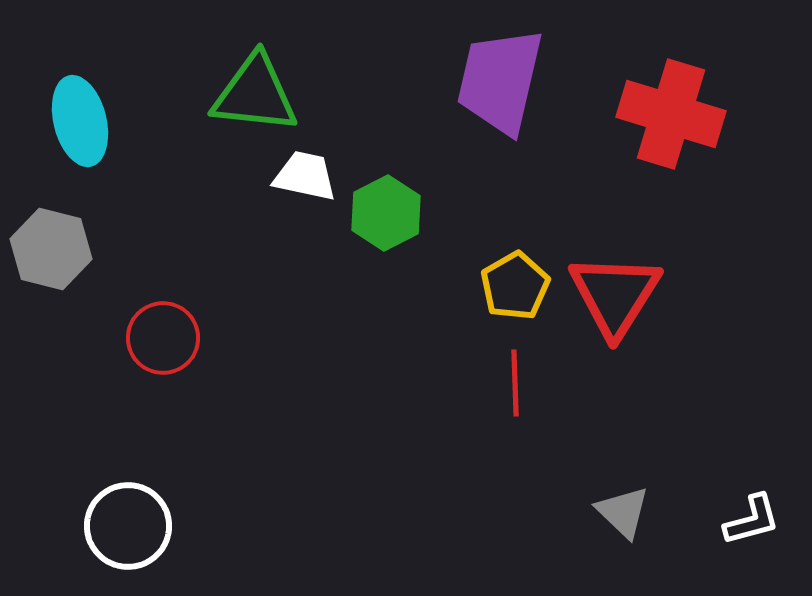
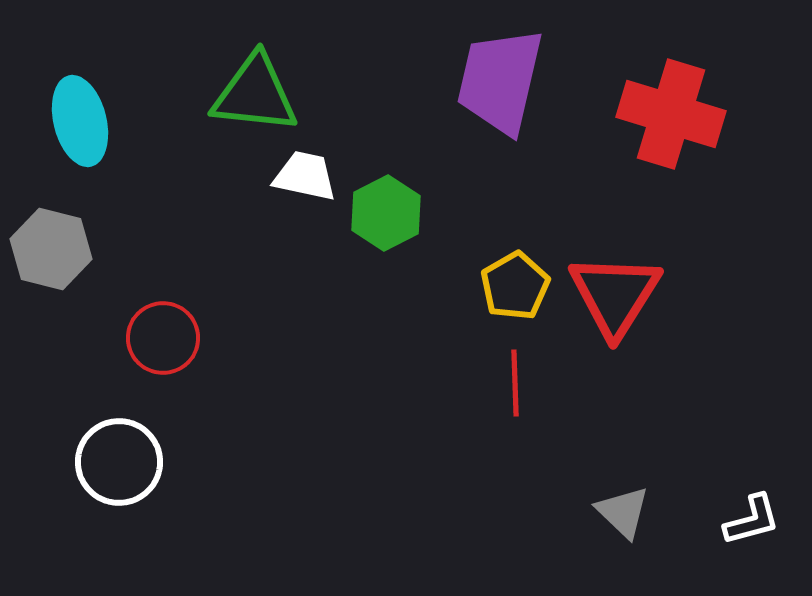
white circle: moved 9 px left, 64 px up
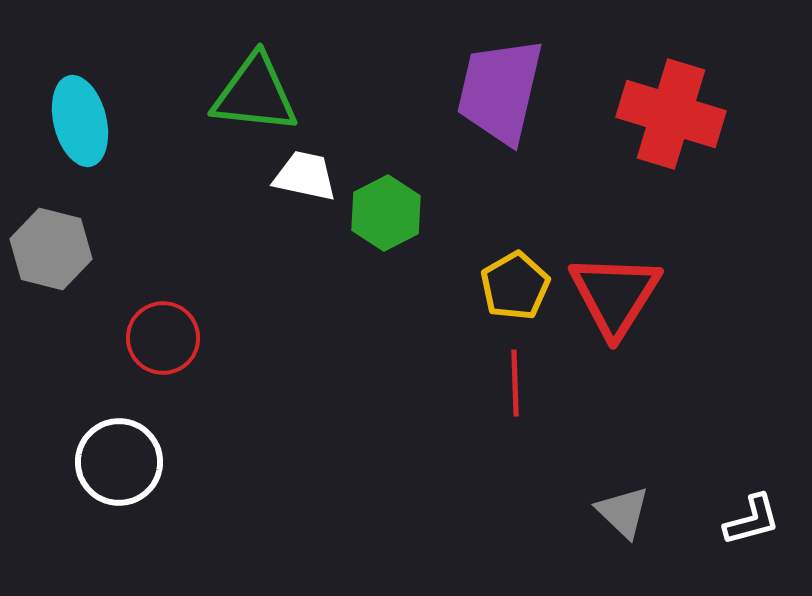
purple trapezoid: moved 10 px down
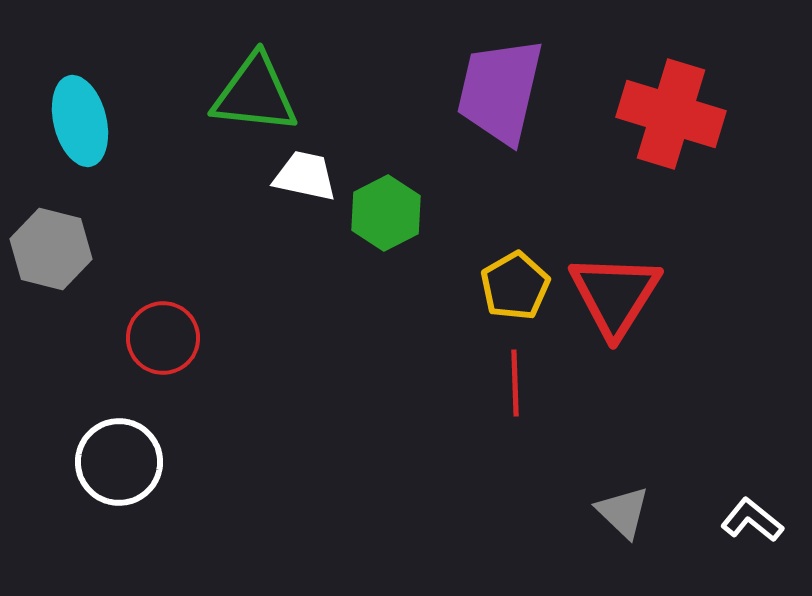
white L-shape: rotated 126 degrees counterclockwise
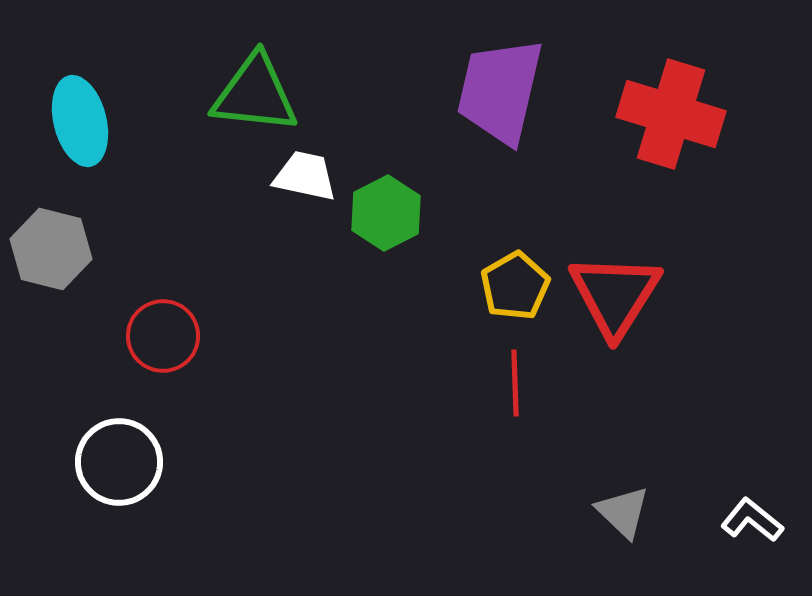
red circle: moved 2 px up
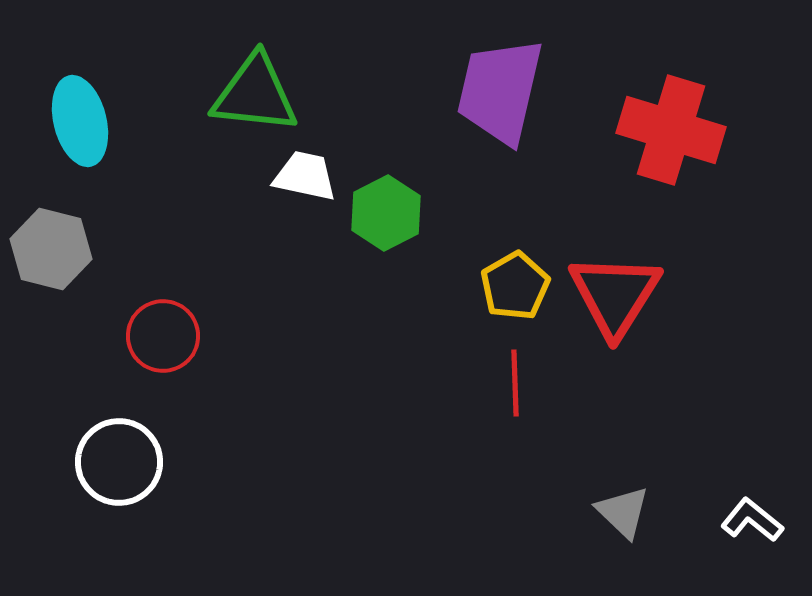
red cross: moved 16 px down
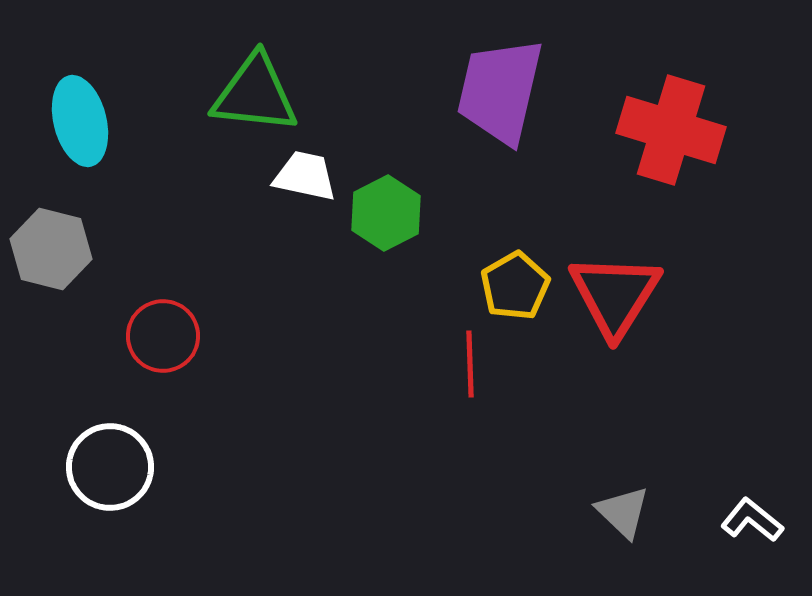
red line: moved 45 px left, 19 px up
white circle: moved 9 px left, 5 px down
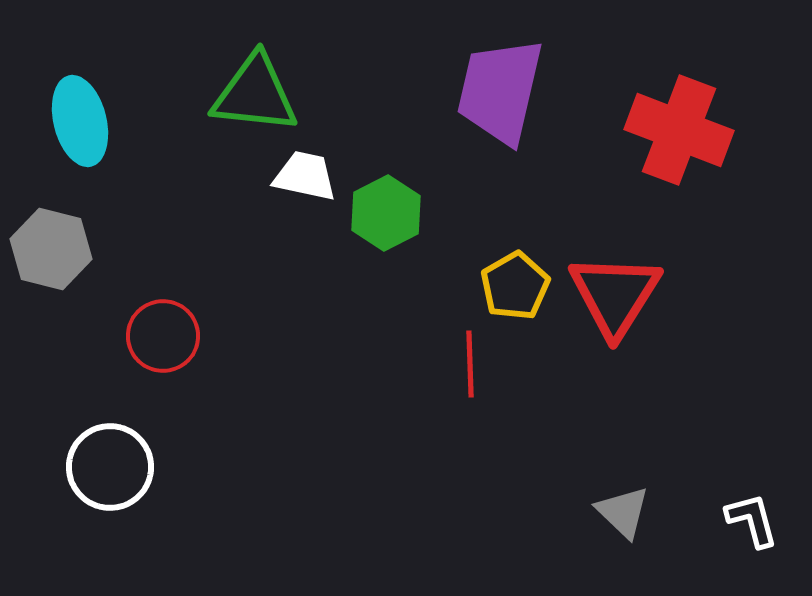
red cross: moved 8 px right; rotated 4 degrees clockwise
white L-shape: rotated 36 degrees clockwise
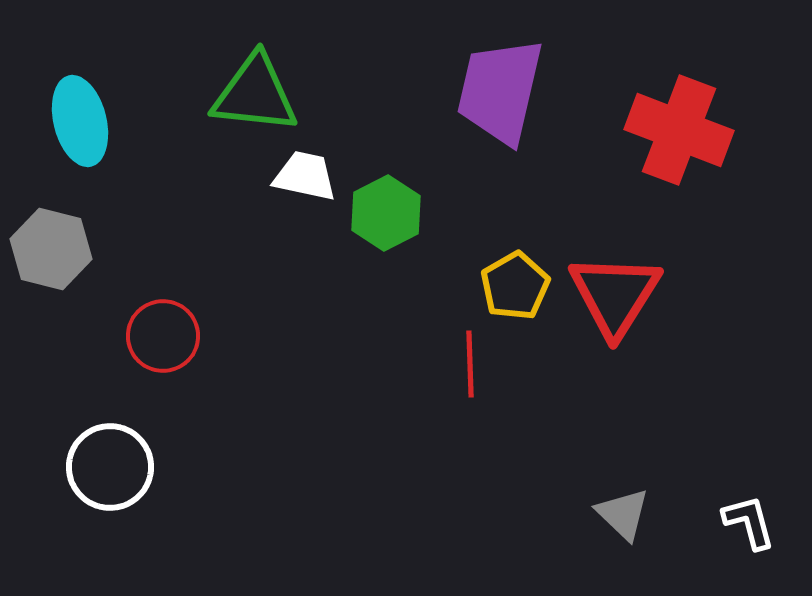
gray triangle: moved 2 px down
white L-shape: moved 3 px left, 2 px down
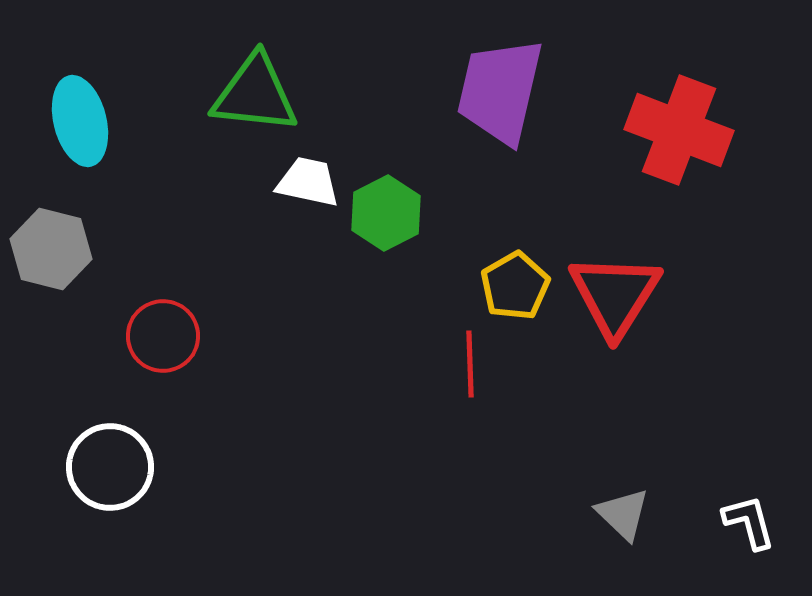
white trapezoid: moved 3 px right, 6 px down
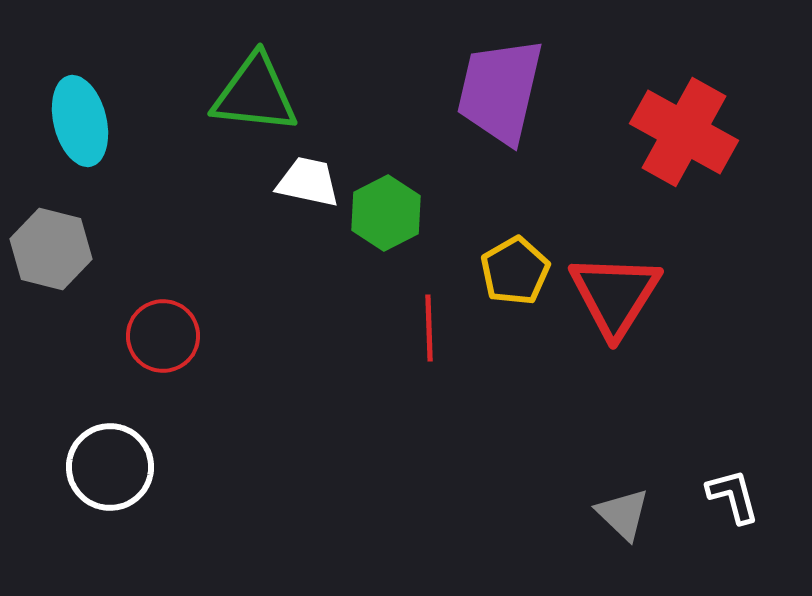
red cross: moved 5 px right, 2 px down; rotated 8 degrees clockwise
yellow pentagon: moved 15 px up
red line: moved 41 px left, 36 px up
white L-shape: moved 16 px left, 26 px up
